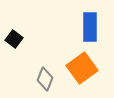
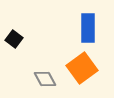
blue rectangle: moved 2 px left, 1 px down
gray diamond: rotated 50 degrees counterclockwise
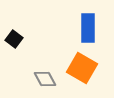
orange square: rotated 24 degrees counterclockwise
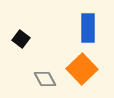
black square: moved 7 px right
orange square: moved 1 px down; rotated 16 degrees clockwise
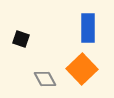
black square: rotated 18 degrees counterclockwise
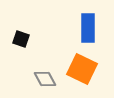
orange square: rotated 20 degrees counterclockwise
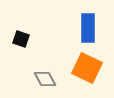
orange square: moved 5 px right, 1 px up
